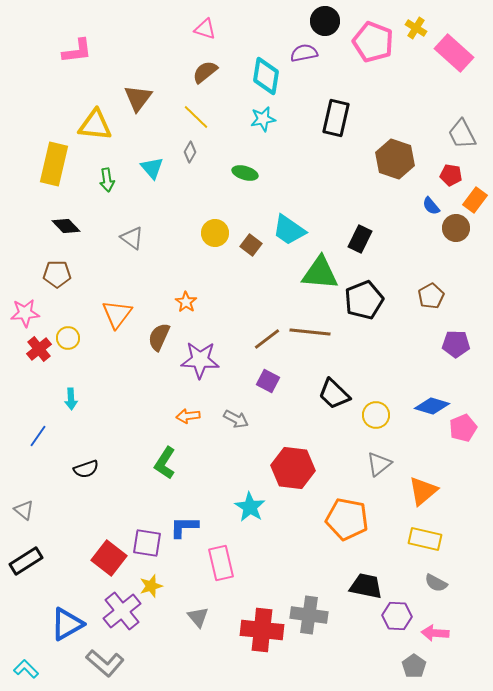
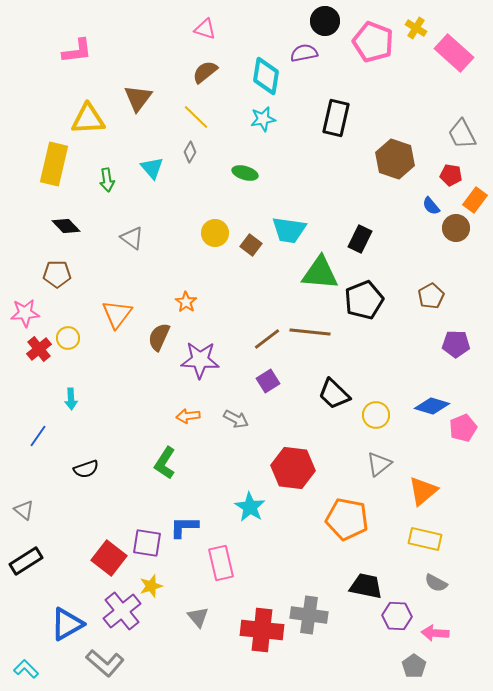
yellow triangle at (95, 125): moved 7 px left, 6 px up; rotated 9 degrees counterclockwise
cyan trapezoid at (289, 230): rotated 27 degrees counterclockwise
purple square at (268, 381): rotated 30 degrees clockwise
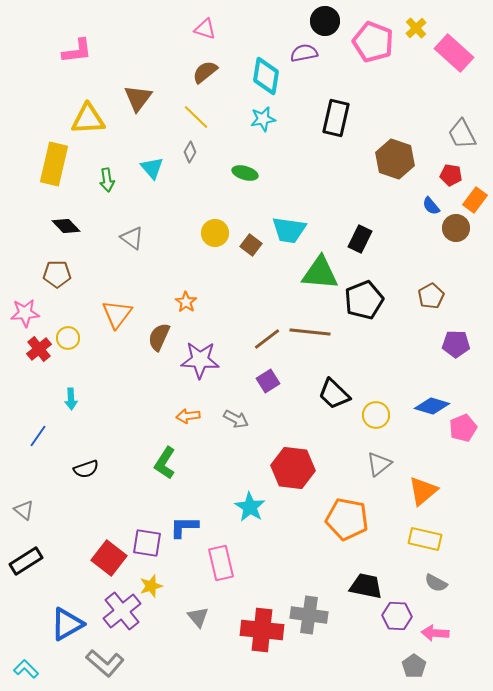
yellow cross at (416, 28): rotated 15 degrees clockwise
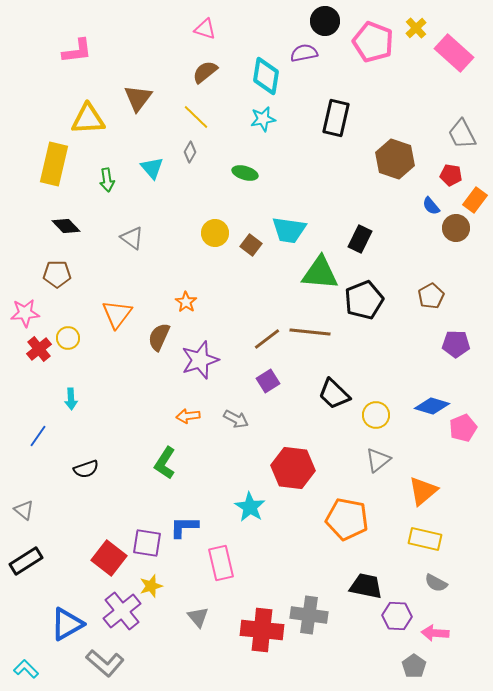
purple star at (200, 360): rotated 21 degrees counterclockwise
gray triangle at (379, 464): moved 1 px left, 4 px up
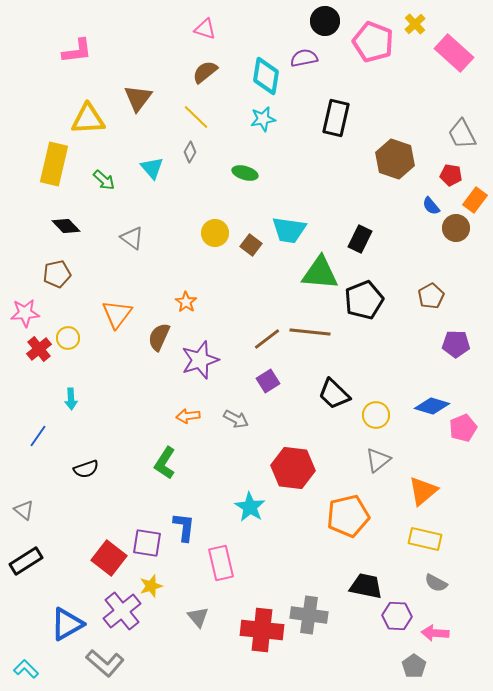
yellow cross at (416, 28): moved 1 px left, 4 px up
purple semicircle at (304, 53): moved 5 px down
green arrow at (107, 180): moved 3 px left; rotated 40 degrees counterclockwise
brown pentagon at (57, 274): rotated 12 degrees counterclockwise
orange pentagon at (347, 519): moved 1 px right, 3 px up; rotated 24 degrees counterclockwise
blue L-shape at (184, 527): rotated 96 degrees clockwise
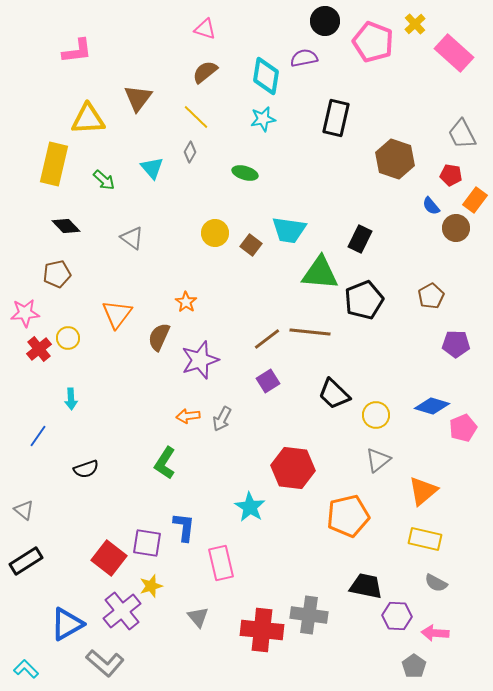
gray arrow at (236, 419): moved 14 px left; rotated 90 degrees clockwise
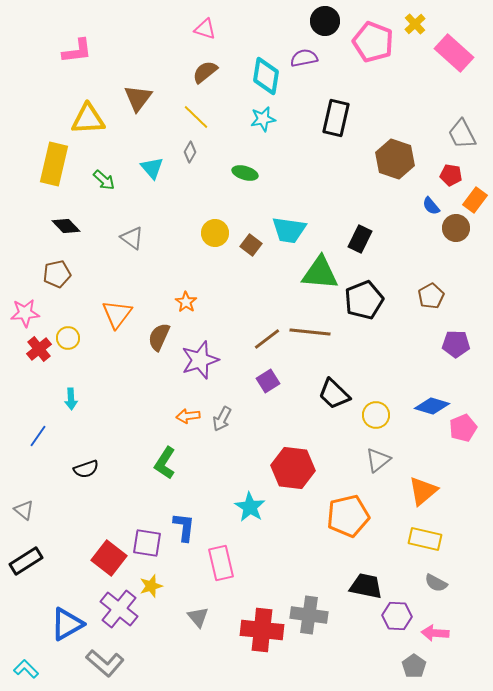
purple cross at (122, 611): moved 3 px left, 2 px up; rotated 12 degrees counterclockwise
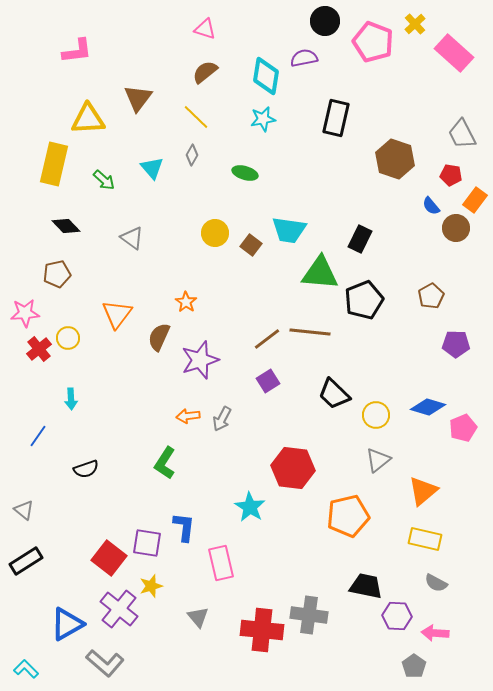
gray diamond at (190, 152): moved 2 px right, 3 px down
blue diamond at (432, 406): moved 4 px left, 1 px down
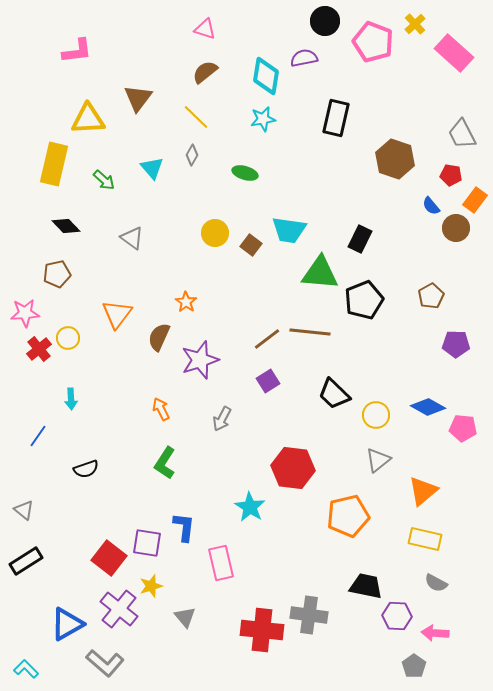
blue diamond at (428, 407): rotated 12 degrees clockwise
orange arrow at (188, 416): moved 27 px left, 7 px up; rotated 70 degrees clockwise
pink pentagon at (463, 428): rotated 28 degrees clockwise
gray triangle at (198, 617): moved 13 px left
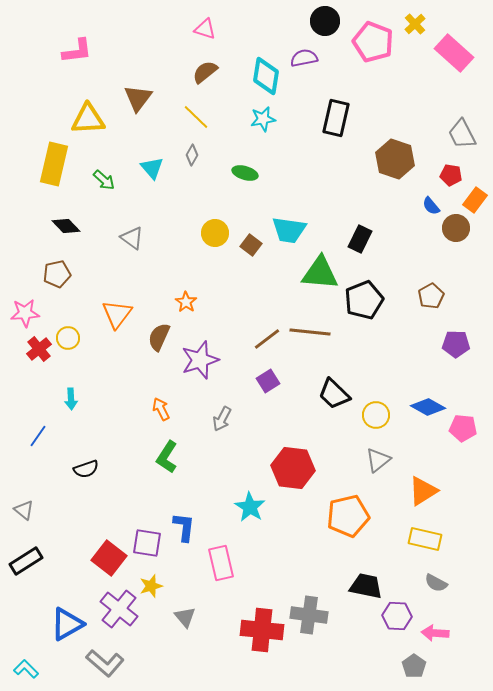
green L-shape at (165, 463): moved 2 px right, 6 px up
orange triangle at (423, 491): rotated 8 degrees clockwise
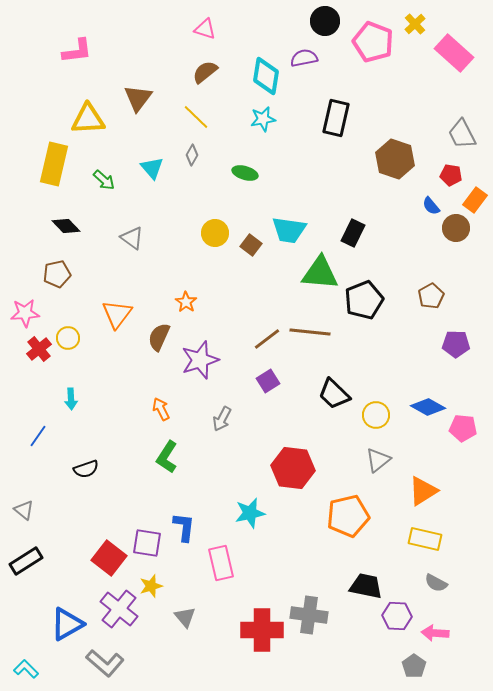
black rectangle at (360, 239): moved 7 px left, 6 px up
cyan star at (250, 507): moved 6 px down; rotated 28 degrees clockwise
red cross at (262, 630): rotated 6 degrees counterclockwise
